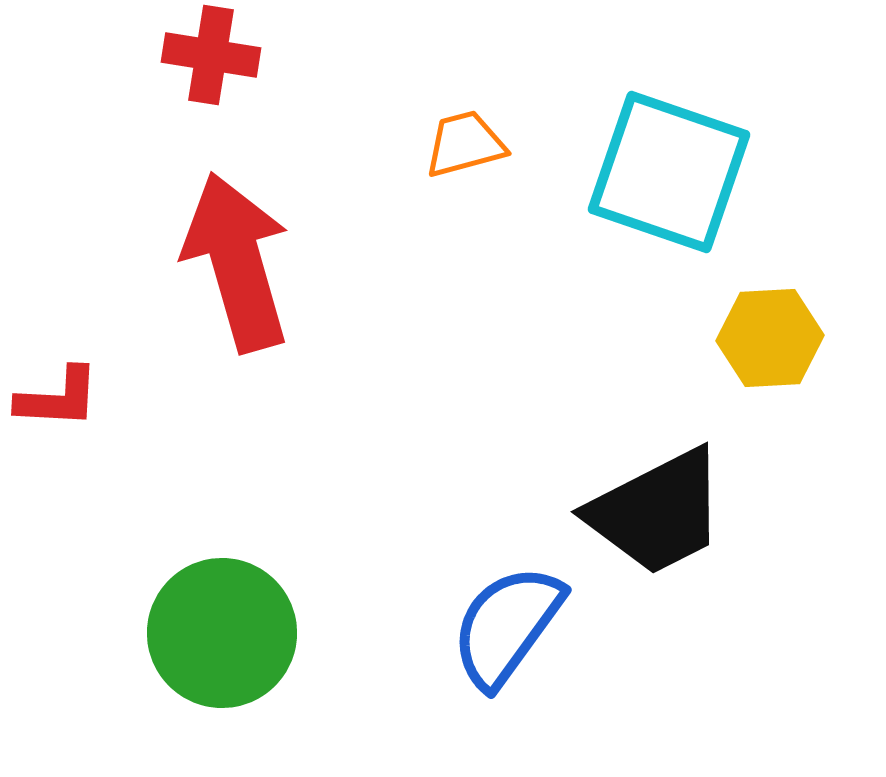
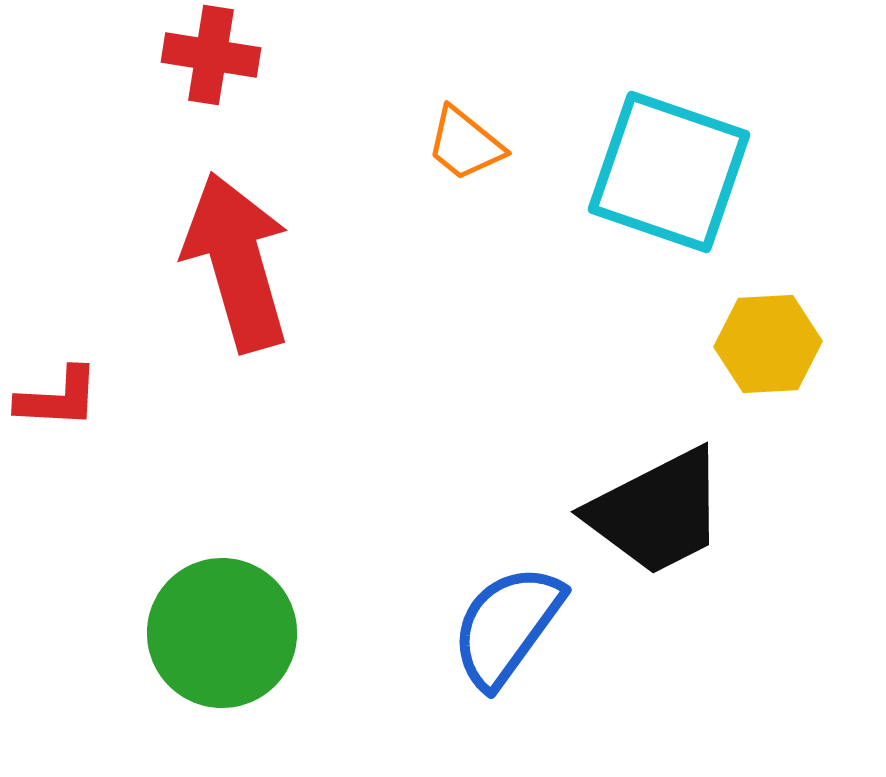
orange trapezoid: rotated 126 degrees counterclockwise
yellow hexagon: moved 2 px left, 6 px down
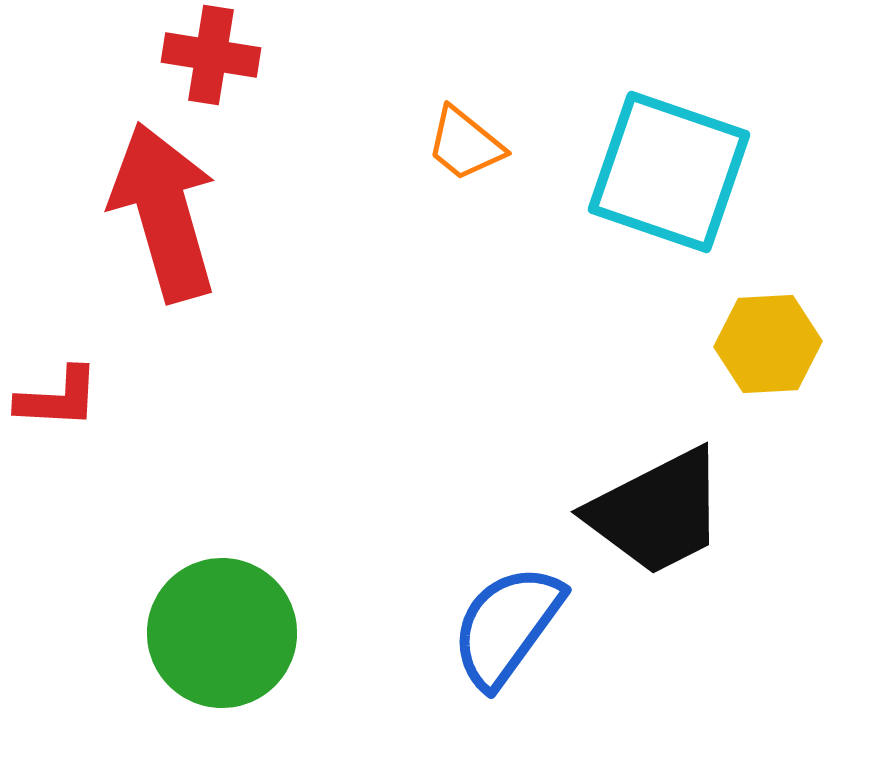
red arrow: moved 73 px left, 50 px up
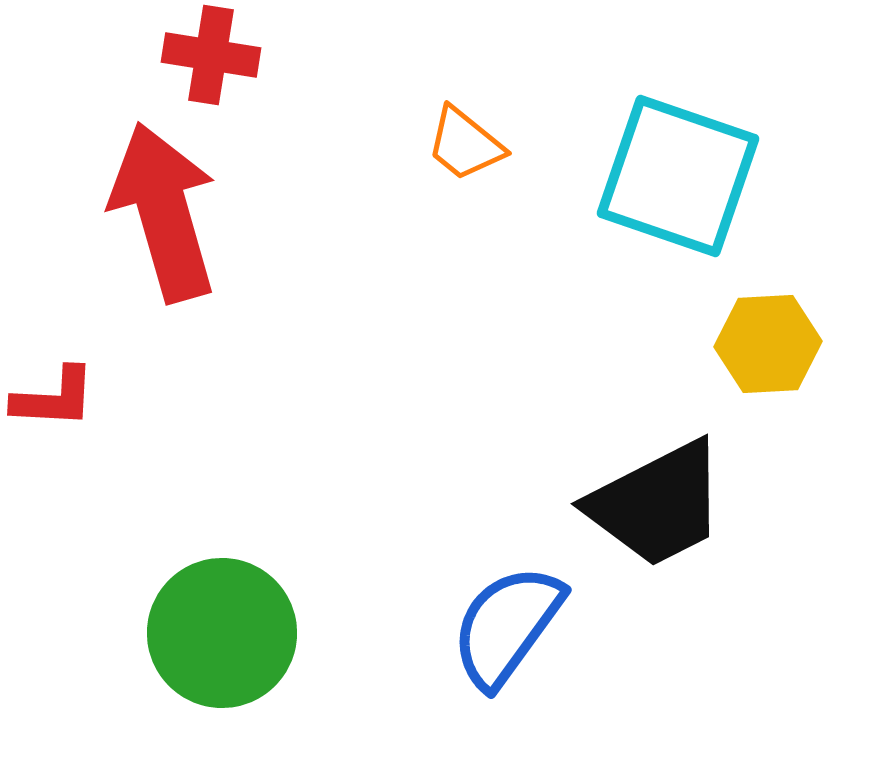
cyan square: moved 9 px right, 4 px down
red L-shape: moved 4 px left
black trapezoid: moved 8 px up
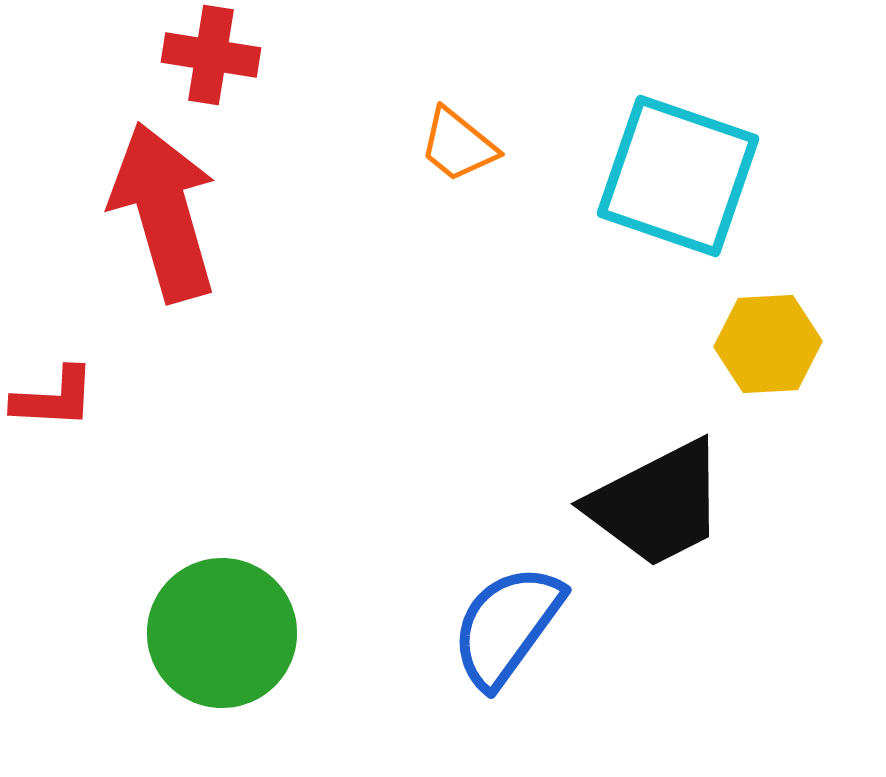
orange trapezoid: moved 7 px left, 1 px down
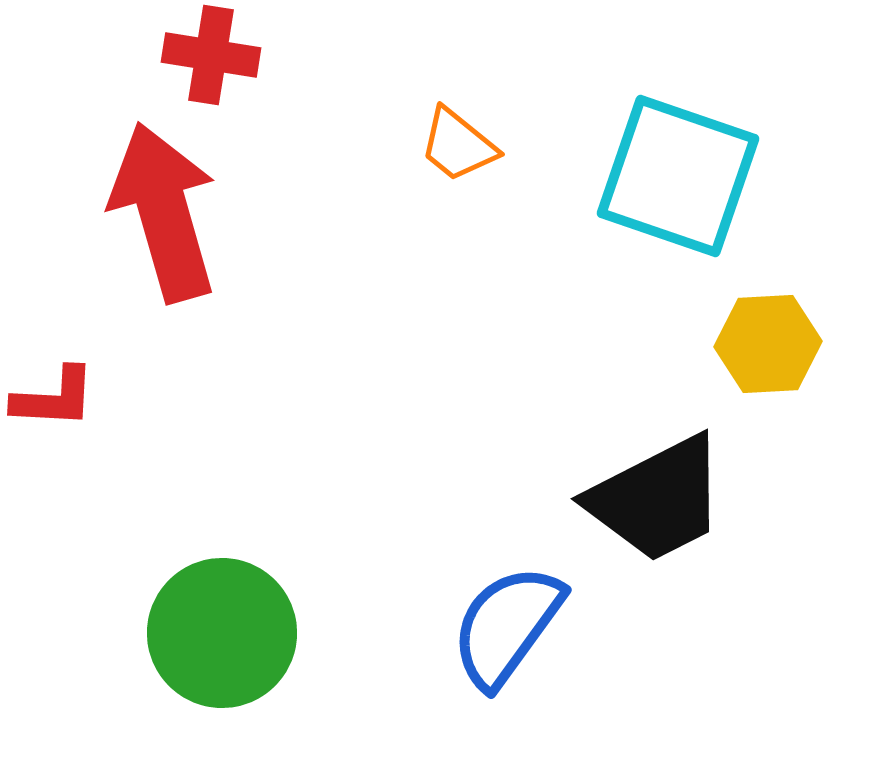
black trapezoid: moved 5 px up
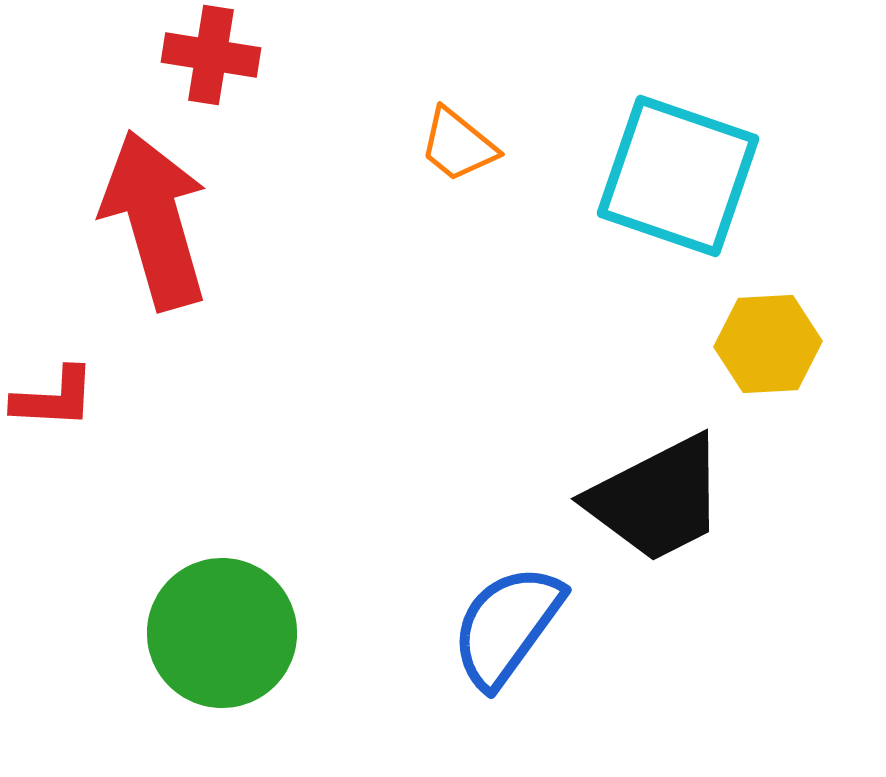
red arrow: moved 9 px left, 8 px down
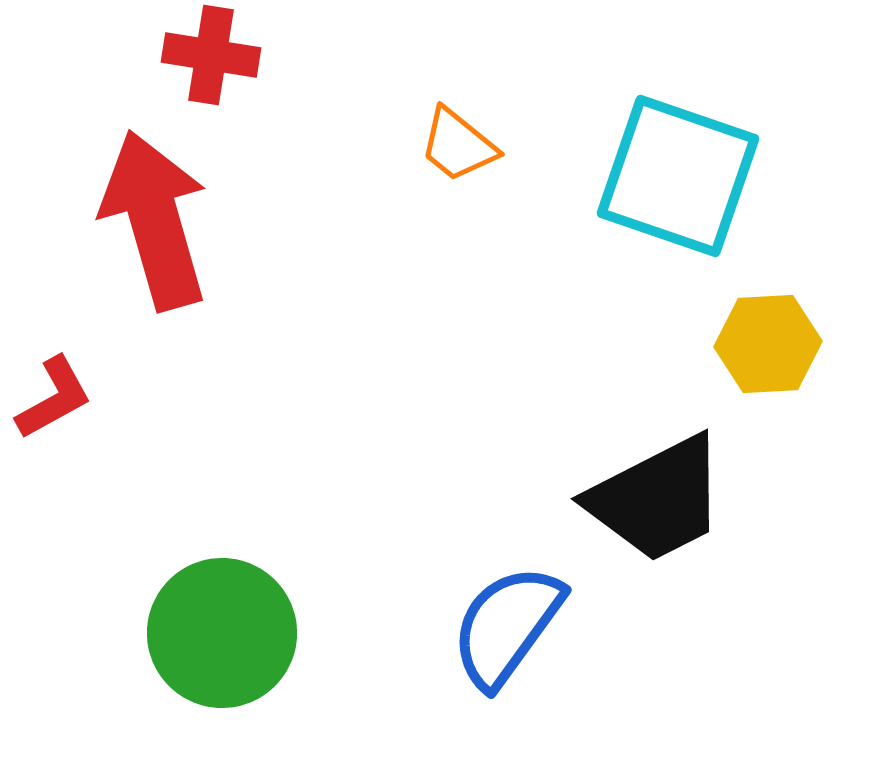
red L-shape: rotated 32 degrees counterclockwise
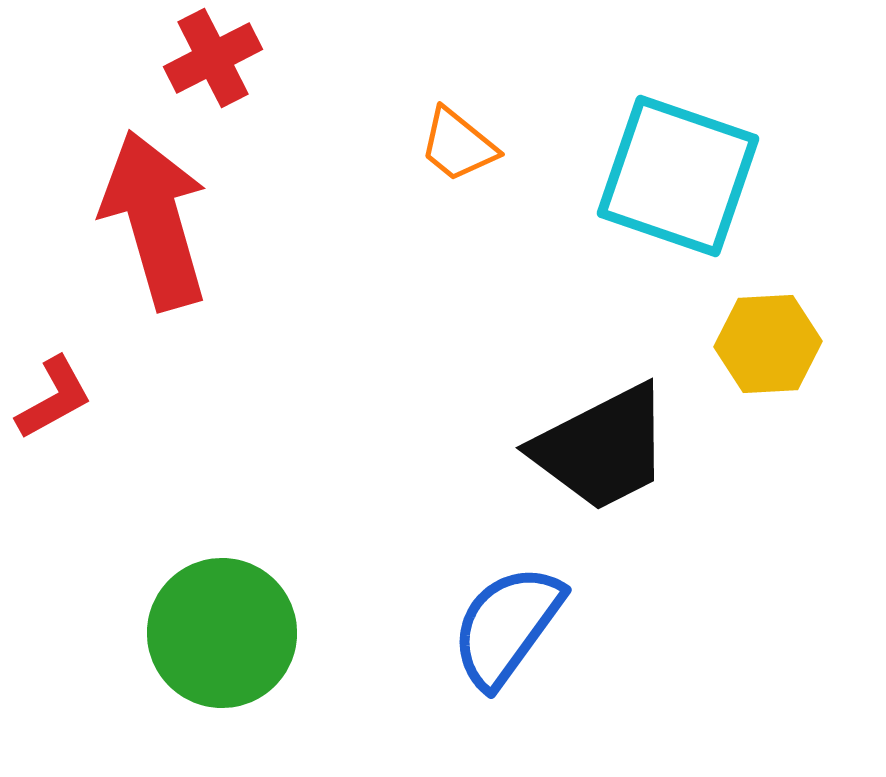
red cross: moved 2 px right, 3 px down; rotated 36 degrees counterclockwise
black trapezoid: moved 55 px left, 51 px up
